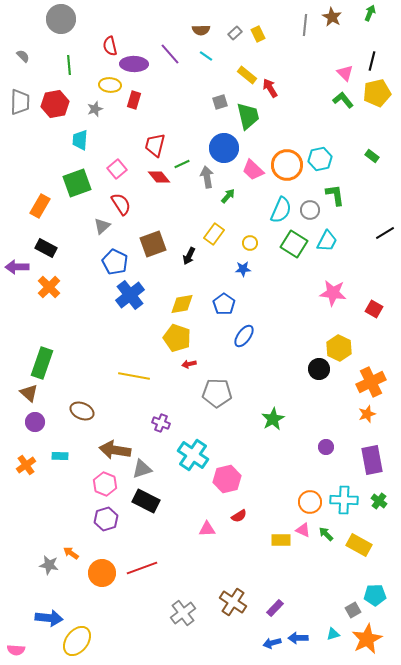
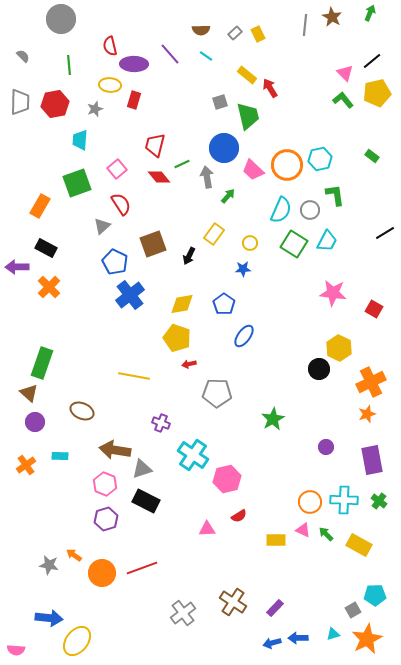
black line at (372, 61): rotated 36 degrees clockwise
yellow rectangle at (281, 540): moved 5 px left
orange arrow at (71, 553): moved 3 px right, 2 px down
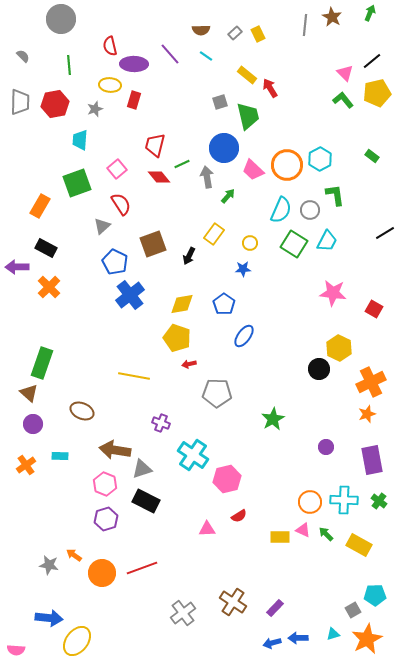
cyan hexagon at (320, 159): rotated 15 degrees counterclockwise
purple circle at (35, 422): moved 2 px left, 2 px down
yellow rectangle at (276, 540): moved 4 px right, 3 px up
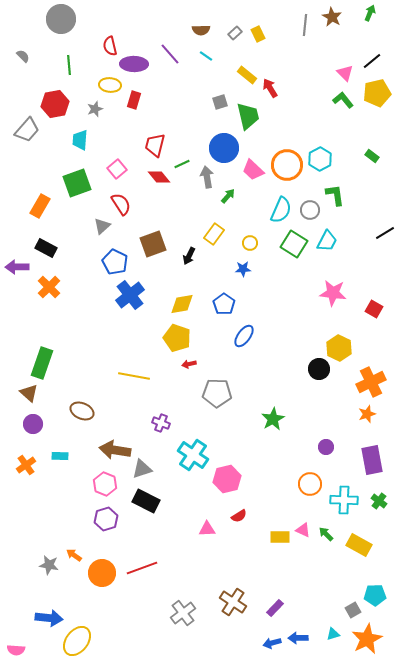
gray trapezoid at (20, 102): moved 7 px right, 28 px down; rotated 40 degrees clockwise
orange circle at (310, 502): moved 18 px up
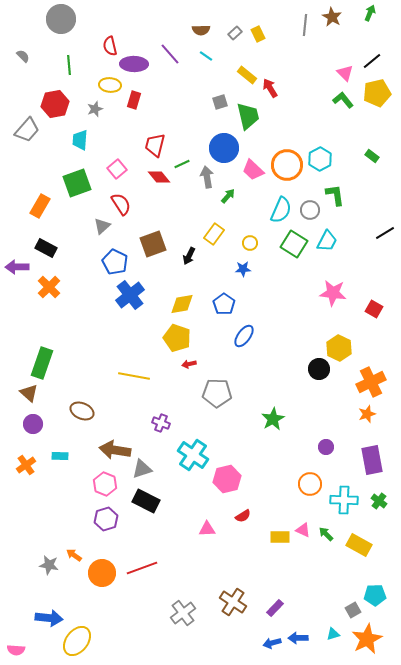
red semicircle at (239, 516): moved 4 px right
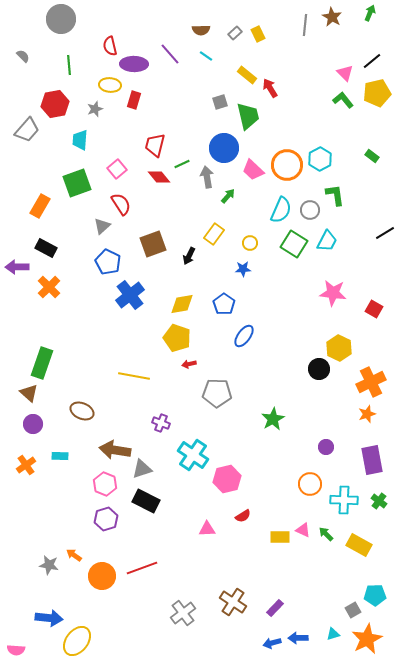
blue pentagon at (115, 262): moved 7 px left
orange circle at (102, 573): moved 3 px down
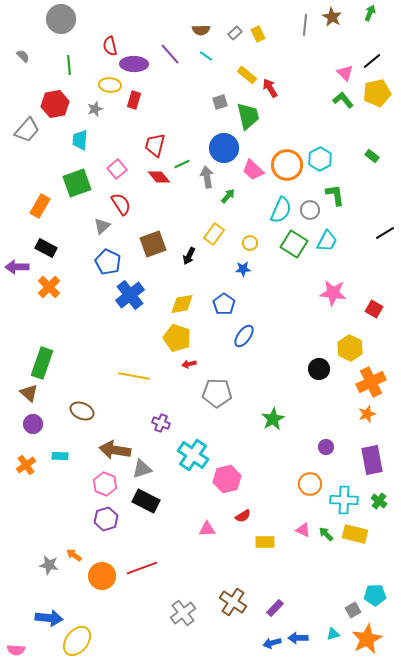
yellow hexagon at (339, 348): moved 11 px right
yellow rectangle at (280, 537): moved 15 px left, 5 px down
yellow rectangle at (359, 545): moved 4 px left, 11 px up; rotated 15 degrees counterclockwise
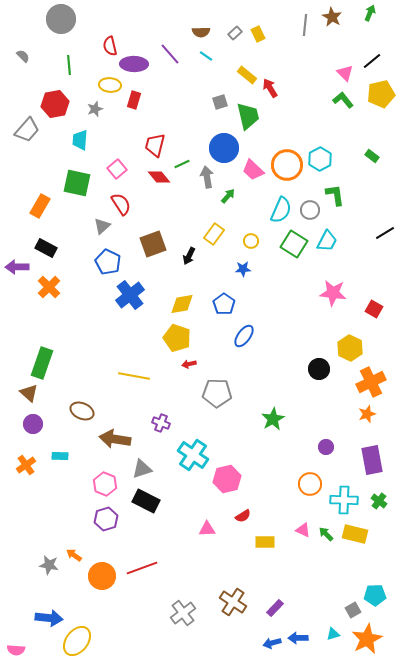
brown semicircle at (201, 30): moved 2 px down
yellow pentagon at (377, 93): moved 4 px right, 1 px down
green square at (77, 183): rotated 32 degrees clockwise
yellow circle at (250, 243): moved 1 px right, 2 px up
brown arrow at (115, 450): moved 11 px up
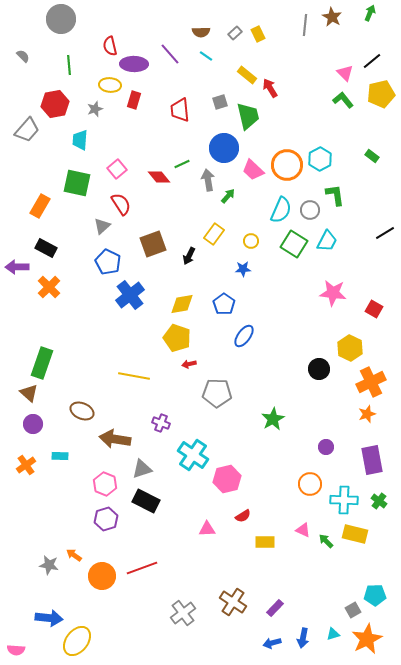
red trapezoid at (155, 145): moved 25 px right, 35 px up; rotated 20 degrees counterclockwise
gray arrow at (207, 177): moved 1 px right, 3 px down
green arrow at (326, 534): moved 7 px down
blue arrow at (298, 638): moved 5 px right; rotated 78 degrees counterclockwise
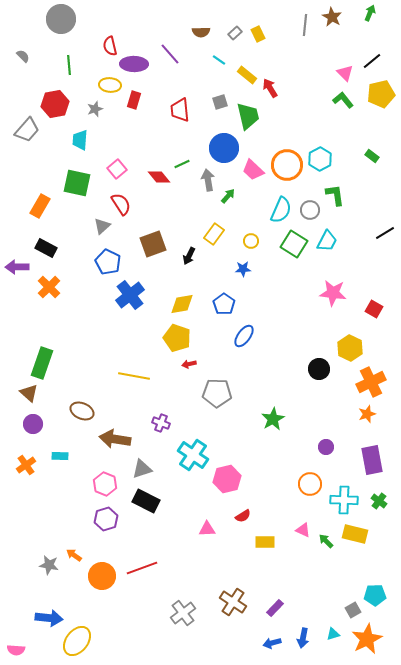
cyan line at (206, 56): moved 13 px right, 4 px down
